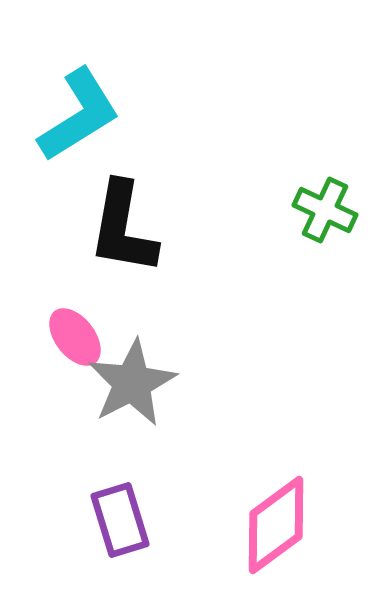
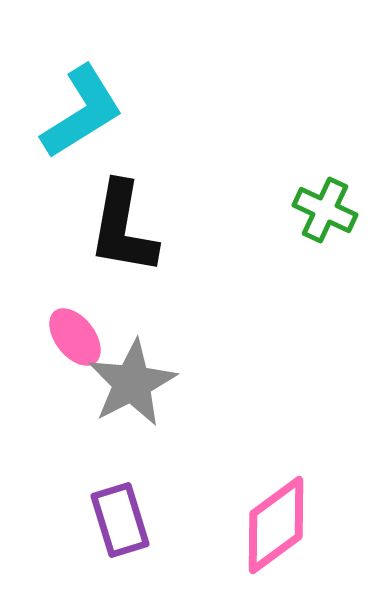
cyan L-shape: moved 3 px right, 3 px up
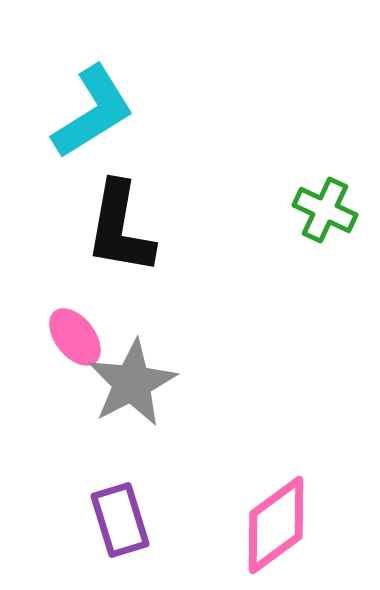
cyan L-shape: moved 11 px right
black L-shape: moved 3 px left
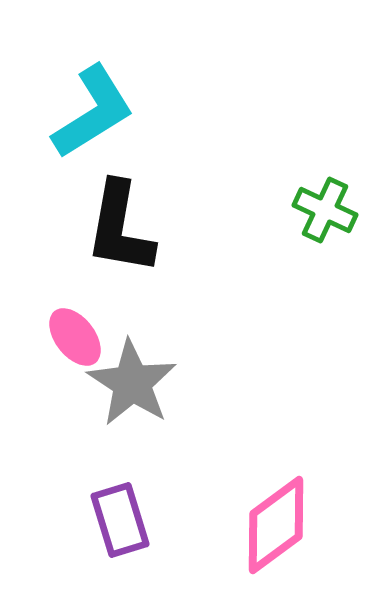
gray star: rotated 12 degrees counterclockwise
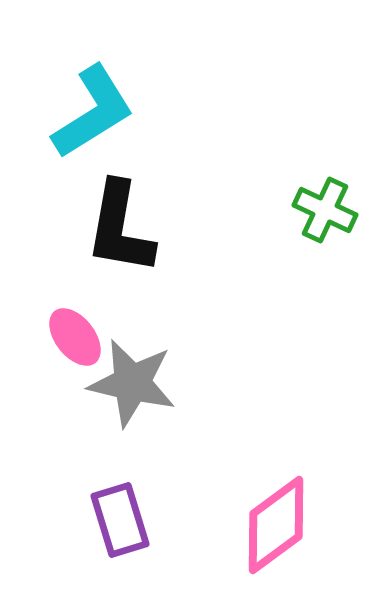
gray star: rotated 20 degrees counterclockwise
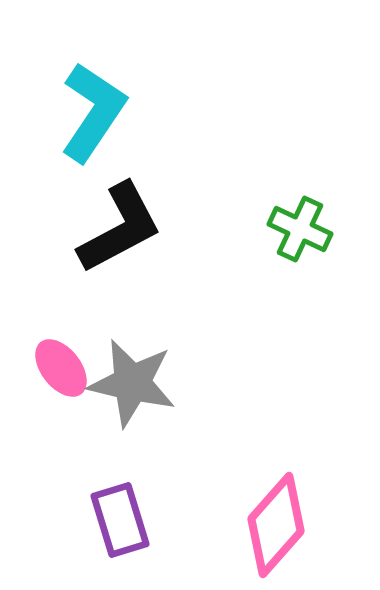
cyan L-shape: rotated 24 degrees counterclockwise
green cross: moved 25 px left, 19 px down
black L-shape: rotated 128 degrees counterclockwise
pink ellipse: moved 14 px left, 31 px down
pink diamond: rotated 12 degrees counterclockwise
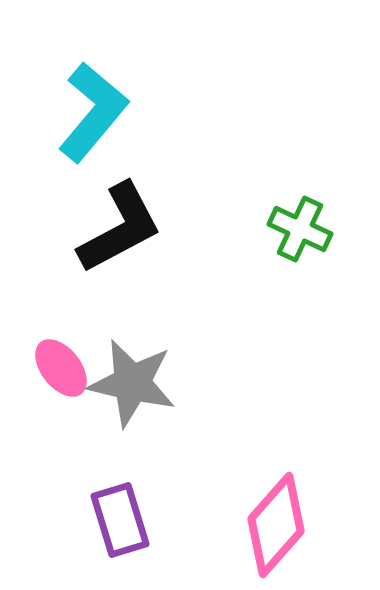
cyan L-shape: rotated 6 degrees clockwise
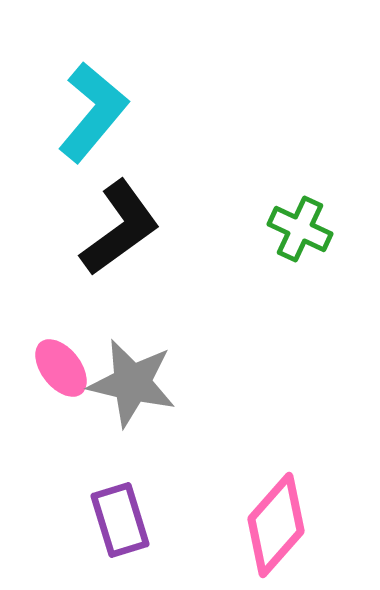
black L-shape: rotated 8 degrees counterclockwise
